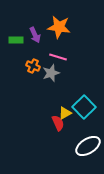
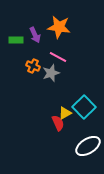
pink line: rotated 12 degrees clockwise
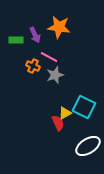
pink line: moved 9 px left
gray star: moved 4 px right, 2 px down
cyan square: rotated 20 degrees counterclockwise
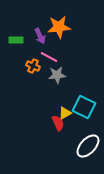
orange star: rotated 15 degrees counterclockwise
purple arrow: moved 5 px right, 1 px down
gray star: moved 2 px right; rotated 12 degrees clockwise
white ellipse: rotated 15 degrees counterclockwise
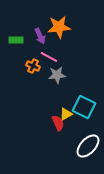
yellow triangle: moved 1 px right, 1 px down
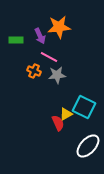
orange cross: moved 1 px right, 5 px down
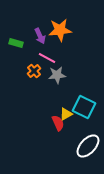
orange star: moved 1 px right, 3 px down
green rectangle: moved 3 px down; rotated 16 degrees clockwise
pink line: moved 2 px left, 1 px down
orange cross: rotated 24 degrees clockwise
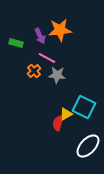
gray star: rotated 12 degrees clockwise
red semicircle: rotated 140 degrees counterclockwise
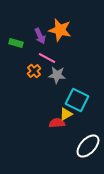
orange star: rotated 20 degrees clockwise
cyan square: moved 7 px left, 7 px up
red semicircle: moved 1 px left; rotated 70 degrees clockwise
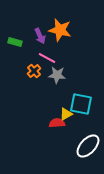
green rectangle: moved 1 px left, 1 px up
cyan square: moved 4 px right, 4 px down; rotated 15 degrees counterclockwise
